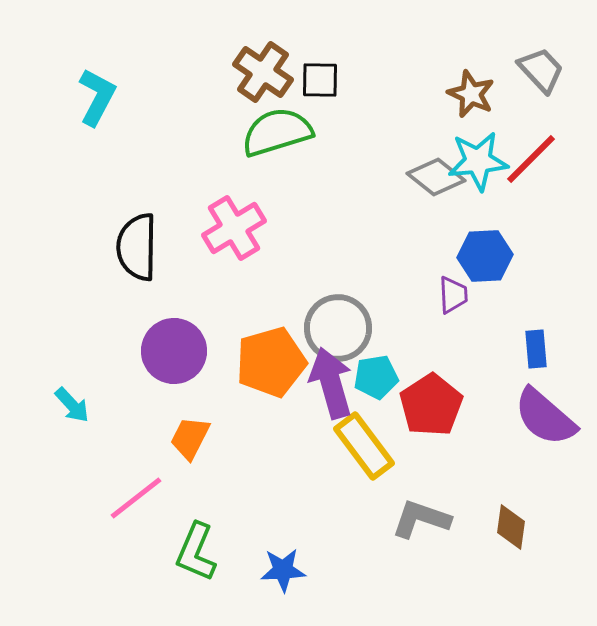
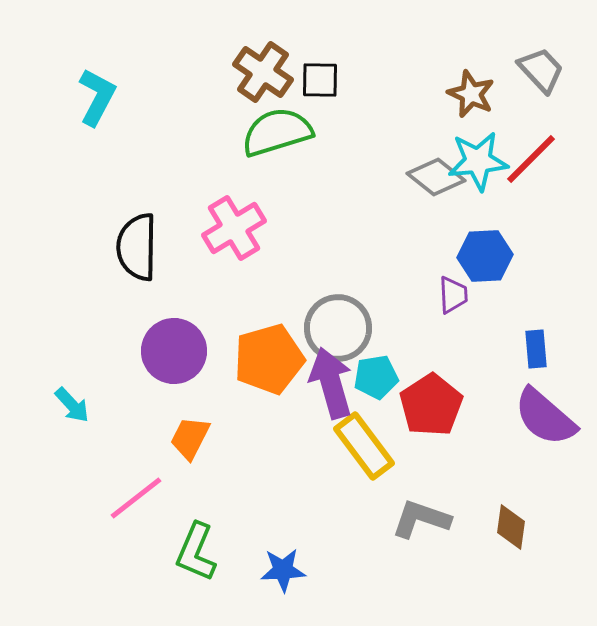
orange pentagon: moved 2 px left, 3 px up
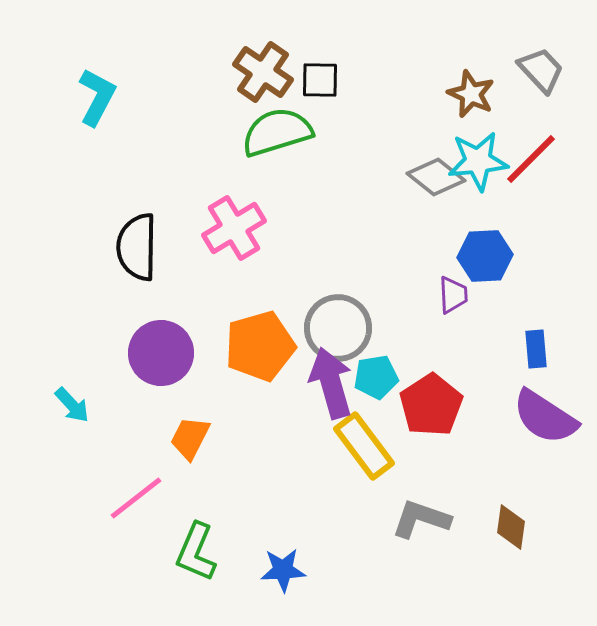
purple circle: moved 13 px left, 2 px down
orange pentagon: moved 9 px left, 13 px up
purple semicircle: rotated 8 degrees counterclockwise
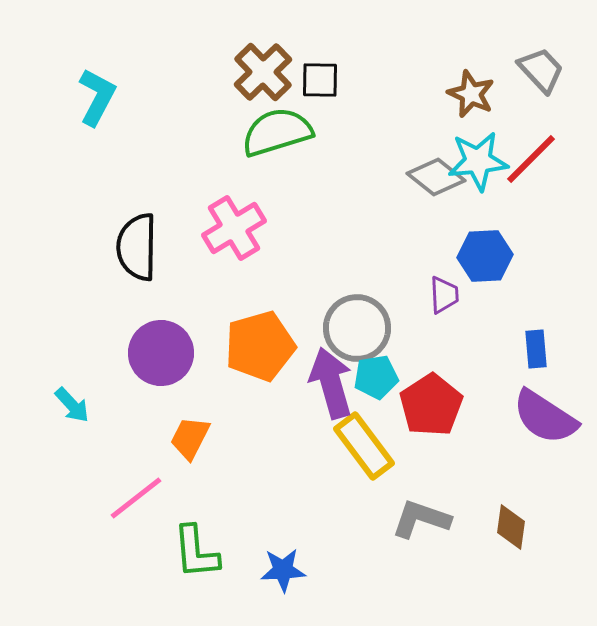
brown cross: rotated 12 degrees clockwise
purple trapezoid: moved 9 px left
gray circle: moved 19 px right
green L-shape: rotated 28 degrees counterclockwise
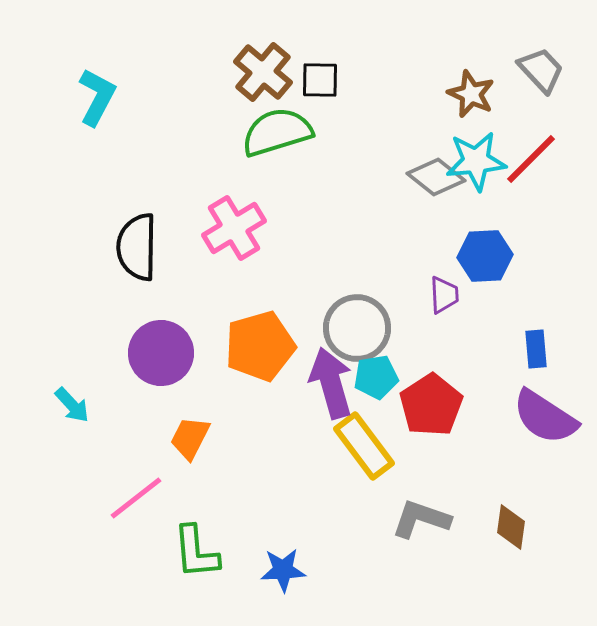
brown cross: rotated 6 degrees counterclockwise
cyan star: moved 2 px left
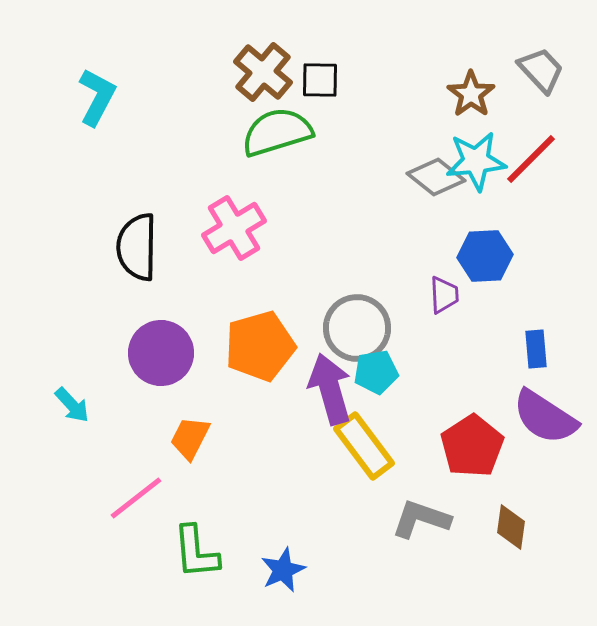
brown star: rotated 12 degrees clockwise
cyan pentagon: moved 5 px up
purple arrow: moved 1 px left, 6 px down
red pentagon: moved 41 px right, 41 px down
blue star: rotated 21 degrees counterclockwise
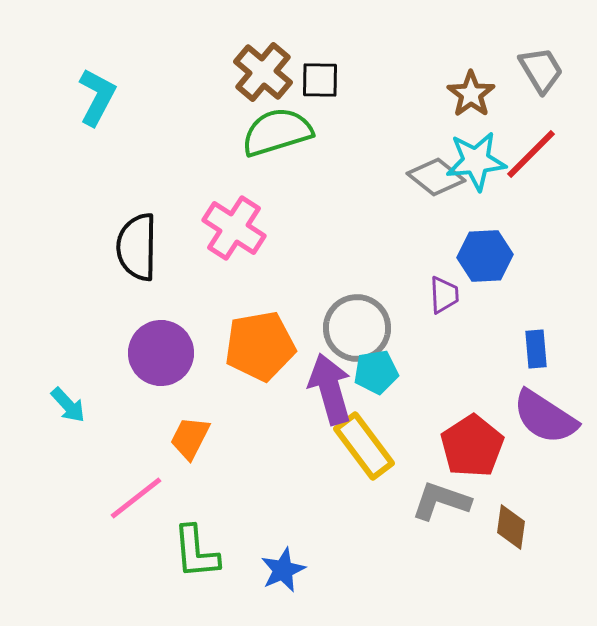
gray trapezoid: rotated 12 degrees clockwise
red line: moved 5 px up
pink cross: rotated 26 degrees counterclockwise
orange pentagon: rotated 6 degrees clockwise
cyan arrow: moved 4 px left
gray L-shape: moved 20 px right, 18 px up
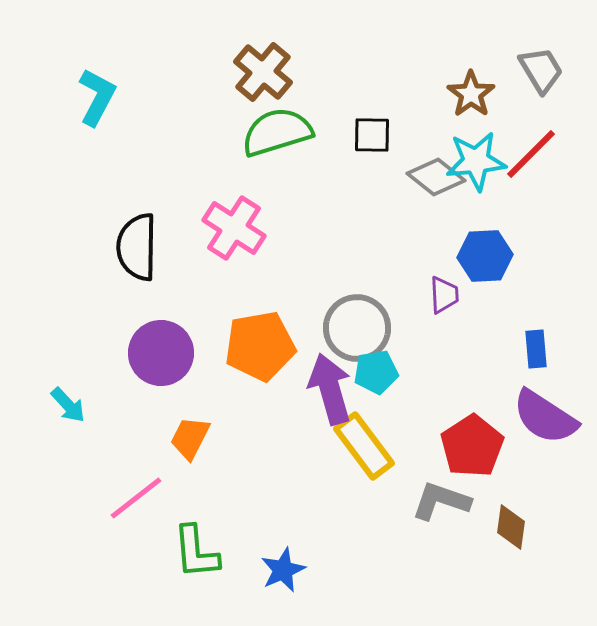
black square: moved 52 px right, 55 px down
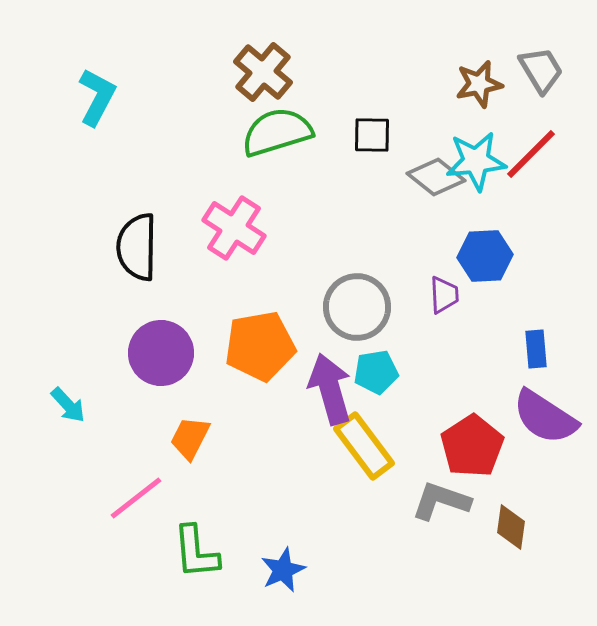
brown star: moved 8 px right, 10 px up; rotated 24 degrees clockwise
gray circle: moved 21 px up
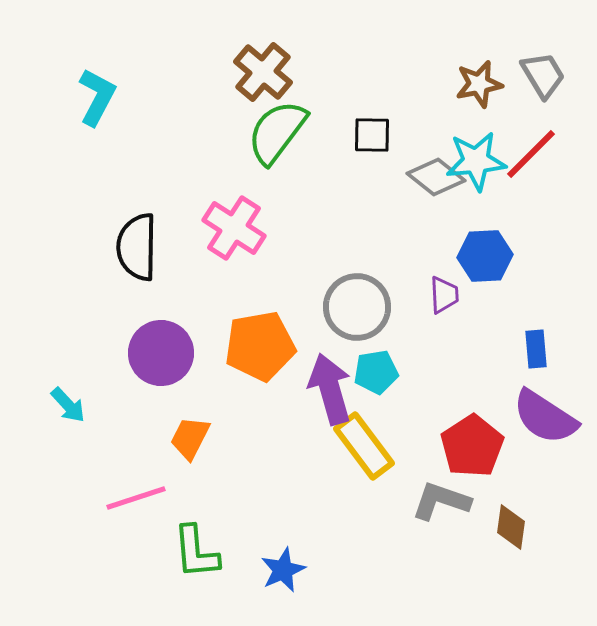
gray trapezoid: moved 2 px right, 5 px down
green semicircle: rotated 36 degrees counterclockwise
pink line: rotated 20 degrees clockwise
